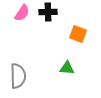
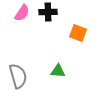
orange square: moved 1 px up
green triangle: moved 9 px left, 3 px down
gray semicircle: rotated 15 degrees counterclockwise
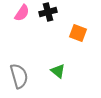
black cross: rotated 12 degrees counterclockwise
green triangle: rotated 35 degrees clockwise
gray semicircle: moved 1 px right
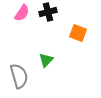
green triangle: moved 12 px left, 11 px up; rotated 35 degrees clockwise
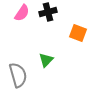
gray semicircle: moved 1 px left, 1 px up
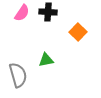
black cross: rotated 18 degrees clockwise
orange square: moved 1 px up; rotated 24 degrees clockwise
green triangle: rotated 35 degrees clockwise
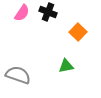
black cross: rotated 18 degrees clockwise
green triangle: moved 20 px right, 6 px down
gray semicircle: rotated 55 degrees counterclockwise
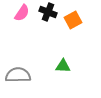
orange square: moved 5 px left, 12 px up; rotated 18 degrees clockwise
green triangle: moved 3 px left; rotated 14 degrees clockwise
gray semicircle: rotated 20 degrees counterclockwise
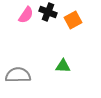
pink semicircle: moved 4 px right, 2 px down
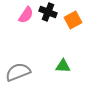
gray semicircle: moved 3 px up; rotated 20 degrees counterclockwise
